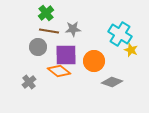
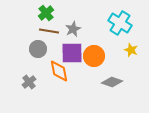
gray star: rotated 21 degrees counterclockwise
cyan cross: moved 11 px up
gray circle: moved 2 px down
purple square: moved 6 px right, 2 px up
orange circle: moved 5 px up
orange diamond: rotated 40 degrees clockwise
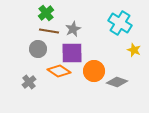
yellow star: moved 3 px right
orange circle: moved 15 px down
orange diamond: rotated 45 degrees counterclockwise
gray diamond: moved 5 px right
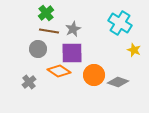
orange circle: moved 4 px down
gray diamond: moved 1 px right
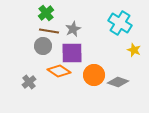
gray circle: moved 5 px right, 3 px up
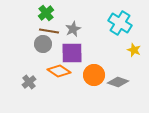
gray circle: moved 2 px up
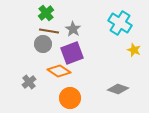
gray star: rotated 14 degrees counterclockwise
purple square: rotated 20 degrees counterclockwise
orange circle: moved 24 px left, 23 px down
gray diamond: moved 7 px down
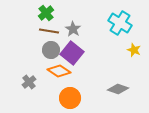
gray circle: moved 8 px right, 6 px down
purple square: rotated 30 degrees counterclockwise
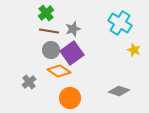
gray star: rotated 21 degrees clockwise
purple square: rotated 15 degrees clockwise
gray diamond: moved 1 px right, 2 px down
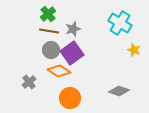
green cross: moved 2 px right, 1 px down
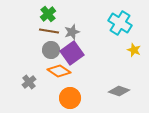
gray star: moved 1 px left, 3 px down
